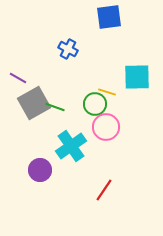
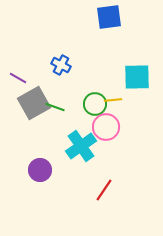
blue cross: moved 7 px left, 16 px down
yellow line: moved 6 px right, 8 px down; rotated 24 degrees counterclockwise
cyan cross: moved 10 px right
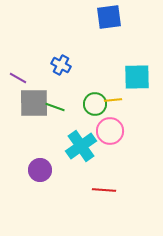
gray square: rotated 28 degrees clockwise
pink circle: moved 4 px right, 4 px down
red line: rotated 60 degrees clockwise
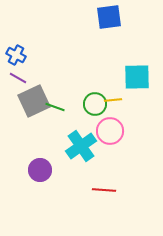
blue cross: moved 45 px left, 10 px up
gray square: moved 2 px up; rotated 24 degrees counterclockwise
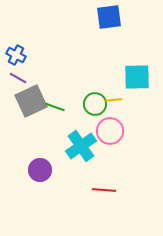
gray square: moved 3 px left
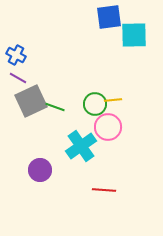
cyan square: moved 3 px left, 42 px up
pink circle: moved 2 px left, 4 px up
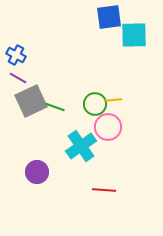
purple circle: moved 3 px left, 2 px down
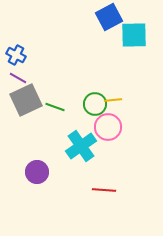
blue square: rotated 20 degrees counterclockwise
gray square: moved 5 px left, 1 px up
